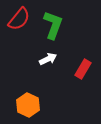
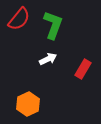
orange hexagon: moved 1 px up; rotated 10 degrees clockwise
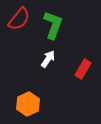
white arrow: rotated 30 degrees counterclockwise
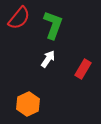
red semicircle: moved 1 px up
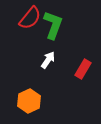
red semicircle: moved 11 px right
white arrow: moved 1 px down
orange hexagon: moved 1 px right, 3 px up
